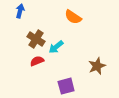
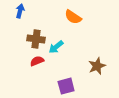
brown cross: rotated 24 degrees counterclockwise
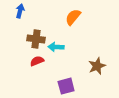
orange semicircle: rotated 96 degrees clockwise
cyan arrow: rotated 42 degrees clockwise
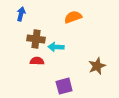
blue arrow: moved 1 px right, 3 px down
orange semicircle: rotated 30 degrees clockwise
red semicircle: rotated 24 degrees clockwise
purple square: moved 2 px left
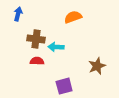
blue arrow: moved 3 px left
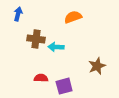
red semicircle: moved 4 px right, 17 px down
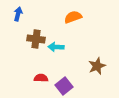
purple square: rotated 24 degrees counterclockwise
